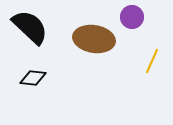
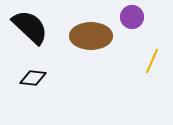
brown ellipse: moved 3 px left, 3 px up; rotated 9 degrees counterclockwise
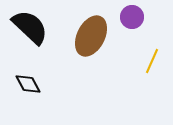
brown ellipse: rotated 63 degrees counterclockwise
black diamond: moved 5 px left, 6 px down; rotated 56 degrees clockwise
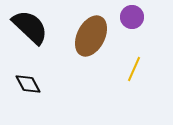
yellow line: moved 18 px left, 8 px down
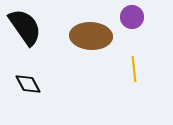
black semicircle: moved 5 px left; rotated 12 degrees clockwise
brown ellipse: rotated 66 degrees clockwise
yellow line: rotated 30 degrees counterclockwise
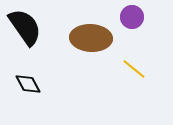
brown ellipse: moved 2 px down
yellow line: rotated 45 degrees counterclockwise
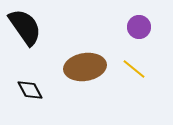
purple circle: moved 7 px right, 10 px down
brown ellipse: moved 6 px left, 29 px down; rotated 12 degrees counterclockwise
black diamond: moved 2 px right, 6 px down
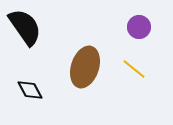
brown ellipse: rotated 63 degrees counterclockwise
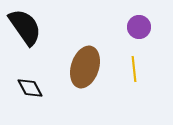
yellow line: rotated 45 degrees clockwise
black diamond: moved 2 px up
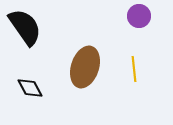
purple circle: moved 11 px up
